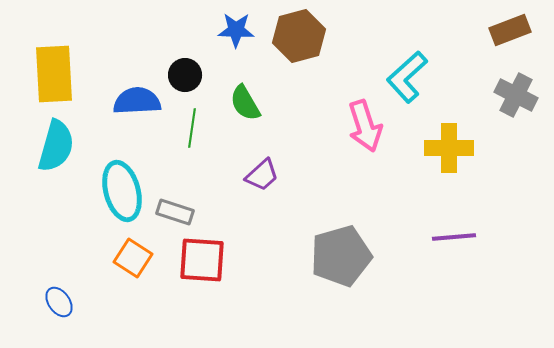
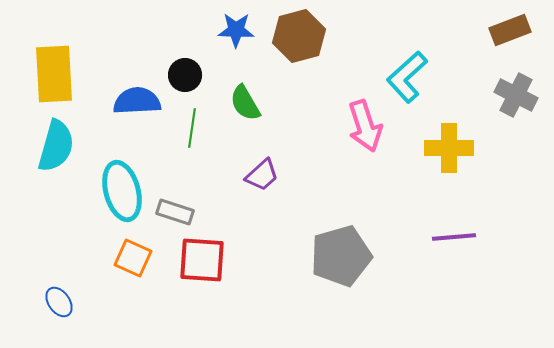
orange square: rotated 9 degrees counterclockwise
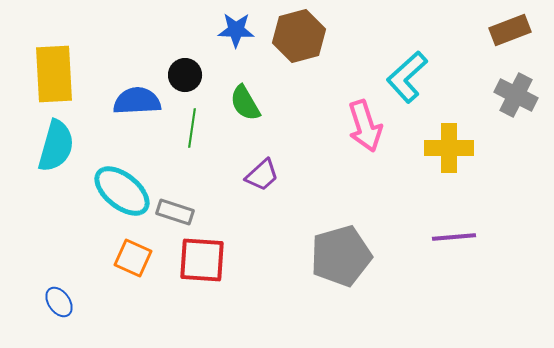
cyan ellipse: rotated 36 degrees counterclockwise
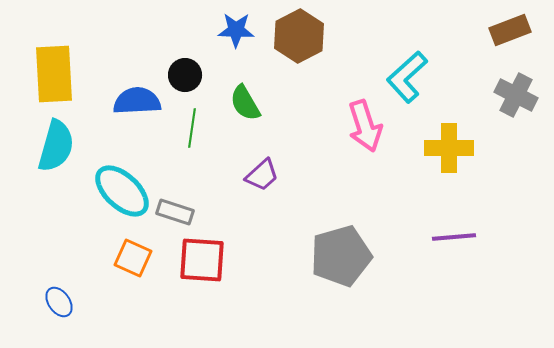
brown hexagon: rotated 12 degrees counterclockwise
cyan ellipse: rotated 4 degrees clockwise
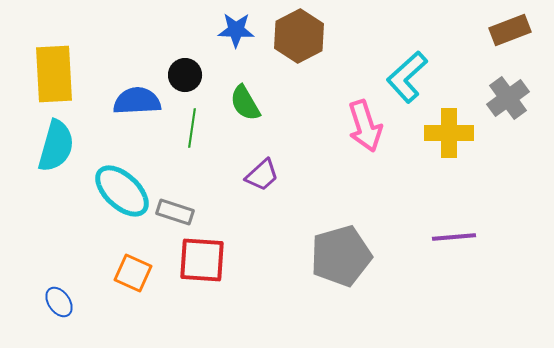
gray cross: moved 8 px left, 3 px down; rotated 27 degrees clockwise
yellow cross: moved 15 px up
orange square: moved 15 px down
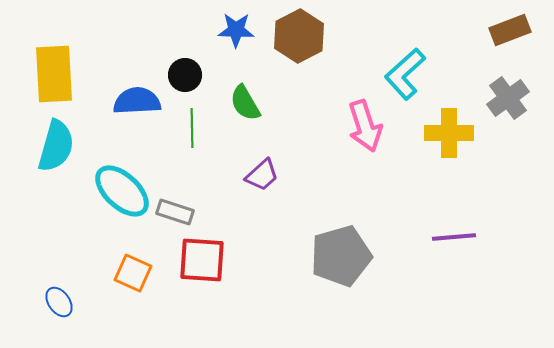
cyan L-shape: moved 2 px left, 3 px up
green line: rotated 9 degrees counterclockwise
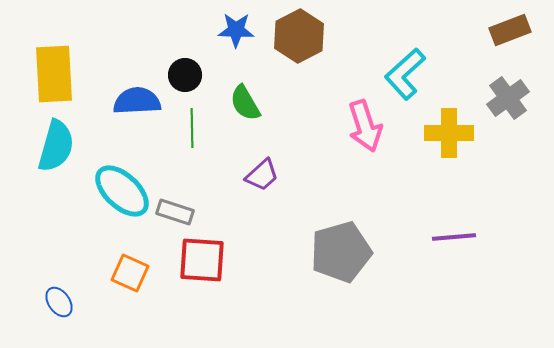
gray pentagon: moved 4 px up
orange square: moved 3 px left
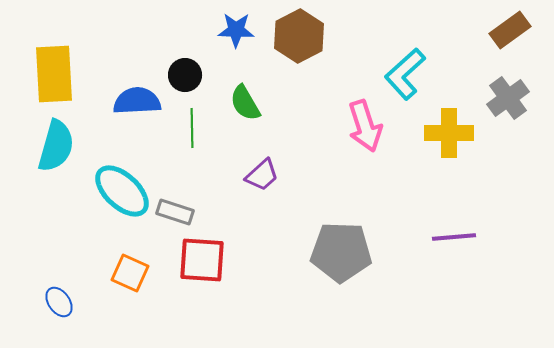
brown rectangle: rotated 15 degrees counterclockwise
gray pentagon: rotated 18 degrees clockwise
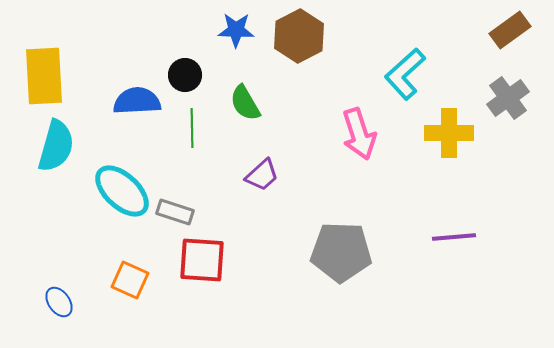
yellow rectangle: moved 10 px left, 2 px down
pink arrow: moved 6 px left, 8 px down
orange square: moved 7 px down
